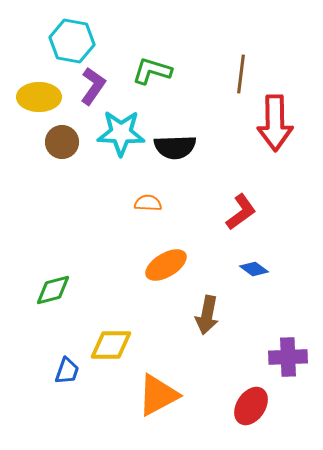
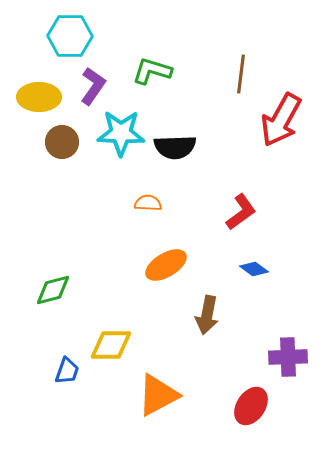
cyan hexagon: moved 2 px left, 5 px up; rotated 9 degrees counterclockwise
red arrow: moved 6 px right, 3 px up; rotated 30 degrees clockwise
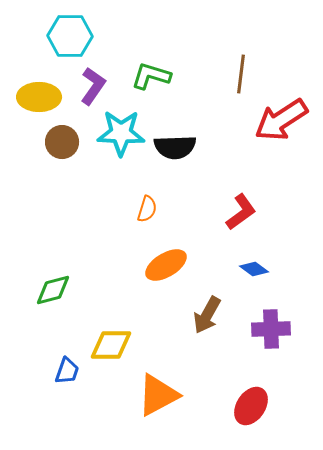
green L-shape: moved 1 px left, 5 px down
red arrow: rotated 28 degrees clockwise
orange semicircle: moved 1 px left, 6 px down; rotated 104 degrees clockwise
brown arrow: rotated 18 degrees clockwise
purple cross: moved 17 px left, 28 px up
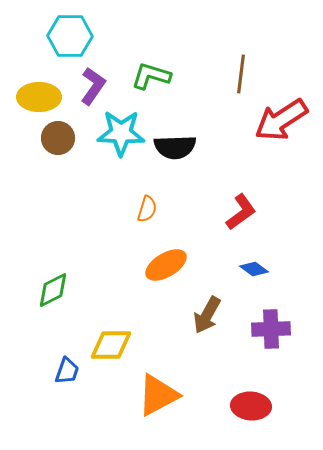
brown circle: moved 4 px left, 4 px up
green diamond: rotated 12 degrees counterclockwise
red ellipse: rotated 60 degrees clockwise
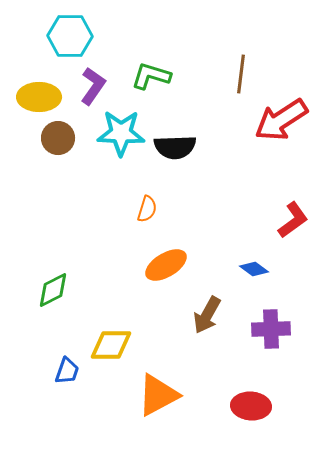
red L-shape: moved 52 px right, 8 px down
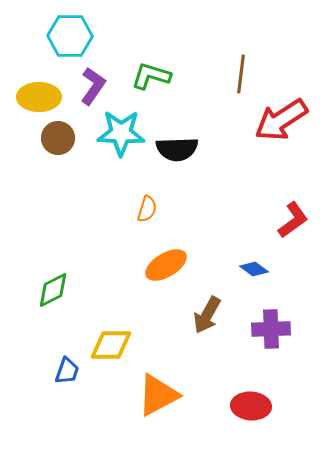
black semicircle: moved 2 px right, 2 px down
